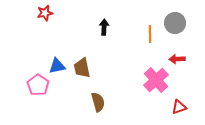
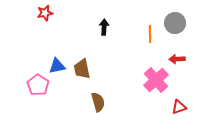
brown trapezoid: moved 1 px down
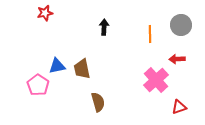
gray circle: moved 6 px right, 2 px down
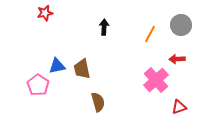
orange line: rotated 30 degrees clockwise
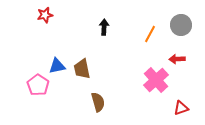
red star: moved 2 px down
red triangle: moved 2 px right, 1 px down
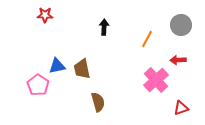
red star: rotated 14 degrees clockwise
orange line: moved 3 px left, 5 px down
red arrow: moved 1 px right, 1 px down
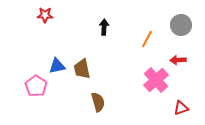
pink pentagon: moved 2 px left, 1 px down
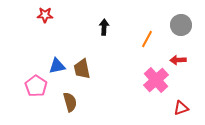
brown semicircle: moved 28 px left
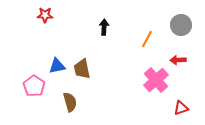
pink pentagon: moved 2 px left
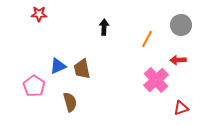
red star: moved 6 px left, 1 px up
blue triangle: moved 1 px right; rotated 12 degrees counterclockwise
